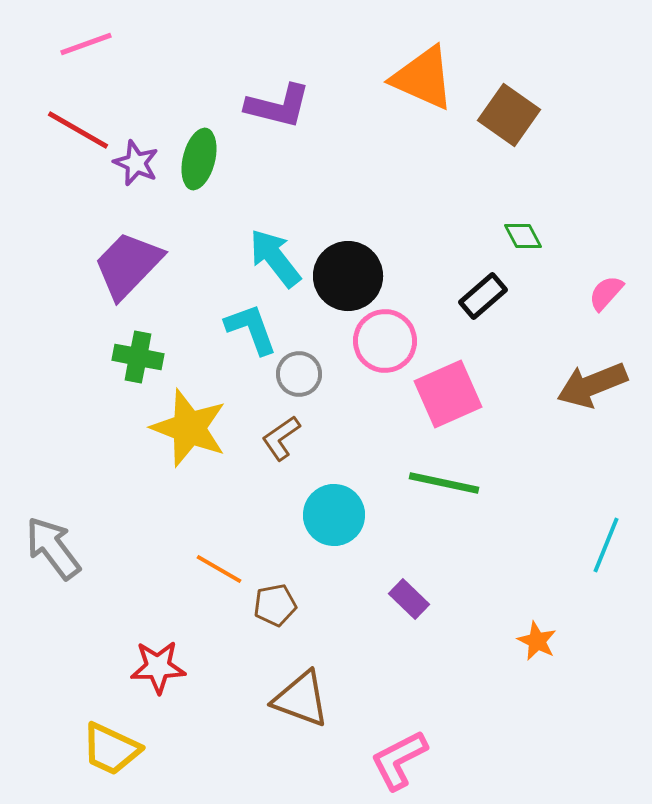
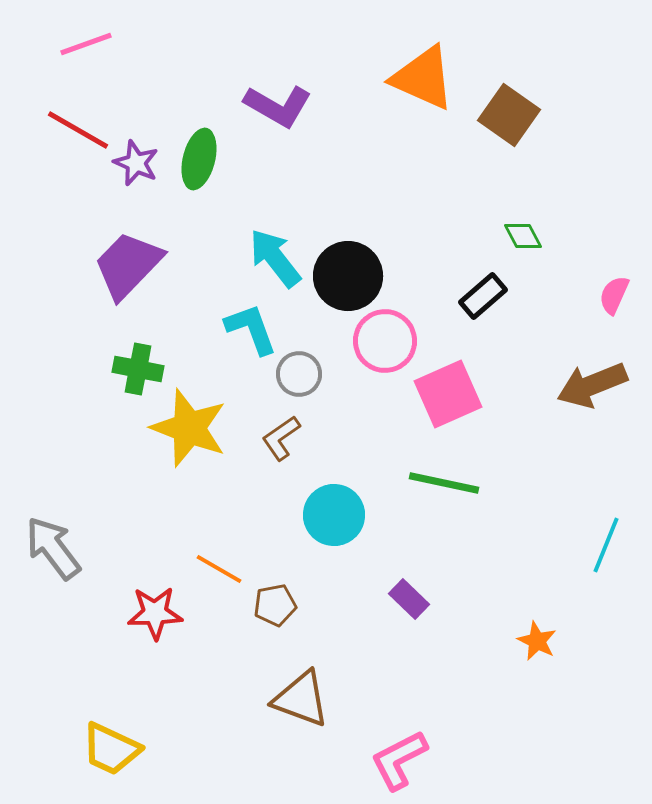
purple L-shape: rotated 16 degrees clockwise
pink semicircle: moved 8 px right, 2 px down; rotated 18 degrees counterclockwise
green cross: moved 12 px down
red star: moved 3 px left, 54 px up
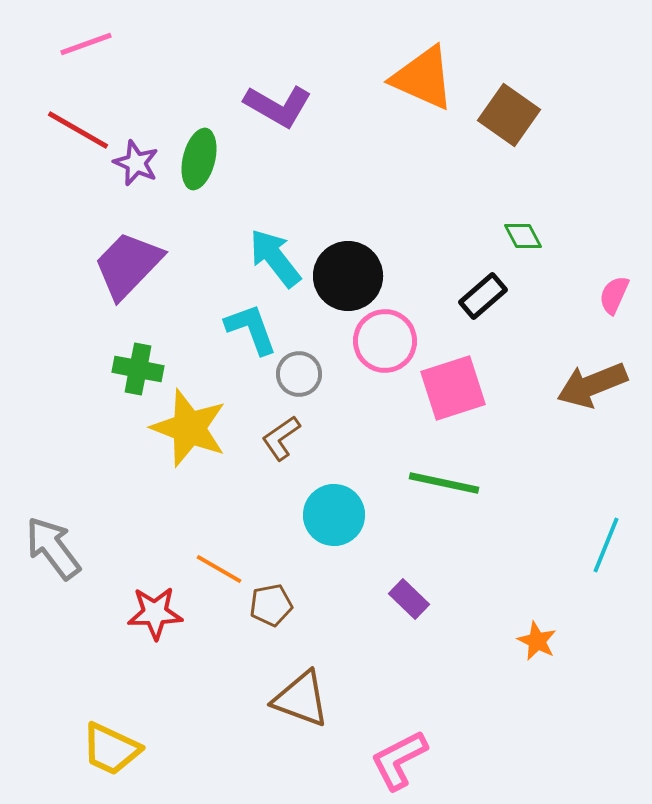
pink square: moved 5 px right, 6 px up; rotated 6 degrees clockwise
brown pentagon: moved 4 px left
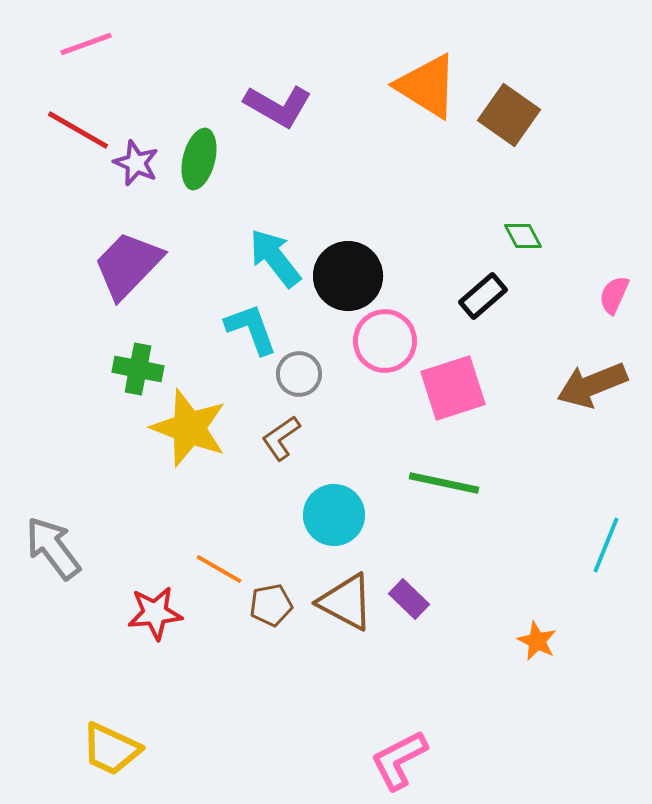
orange triangle: moved 4 px right, 8 px down; rotated 8 degrees clockwise
red star: rotated 4 degrees counterclockwise
brown triangle: moved 45 px right, 97 px up; rotated 8 degrees clockwise
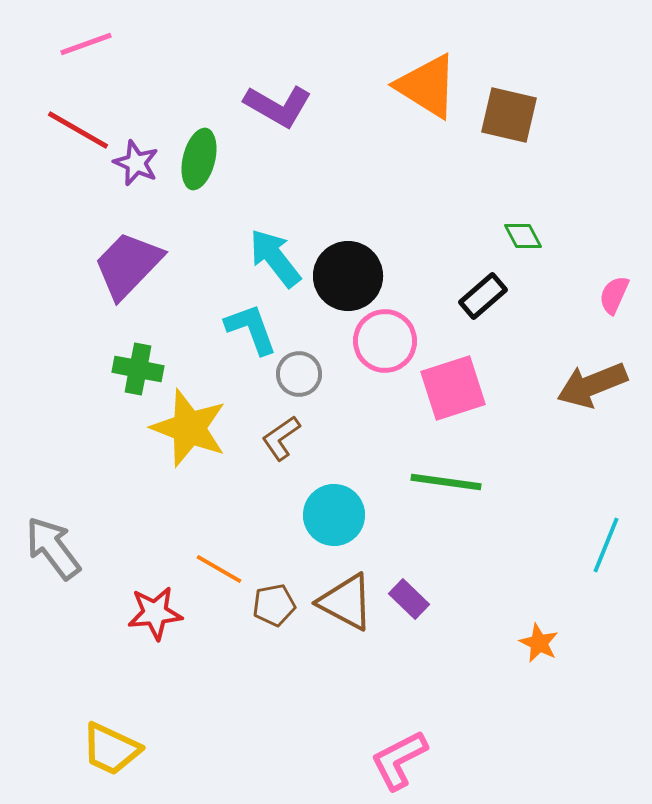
brown square: rotated 22 degrees counterclockwise
green line: moved 2 px right, 1 px up; rotated 4 degrees counterclockwise
brown pentagon: moved 3 px right
orange star: moved 2 px right, 2 px down
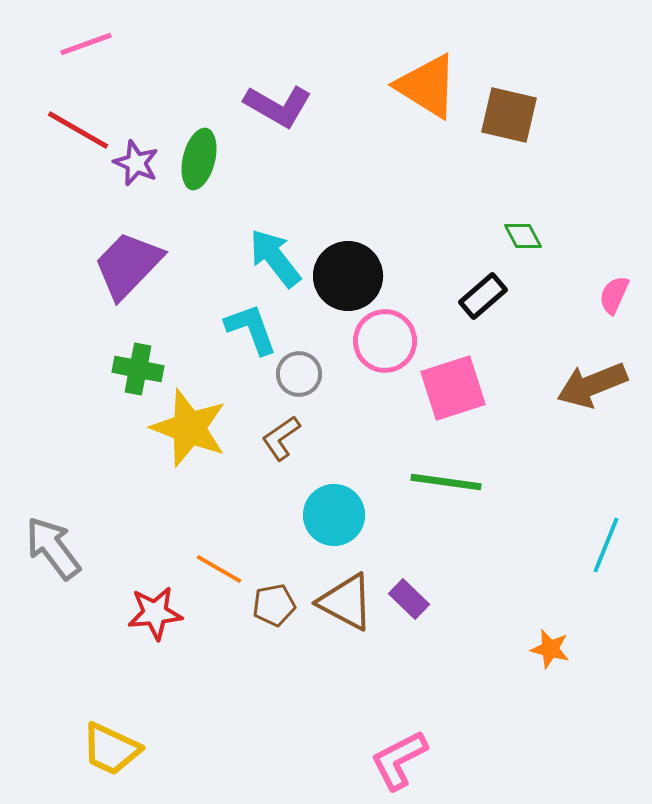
orange star: moved 11 px right, 6 px down; rotated 12 degrees counterclockwise
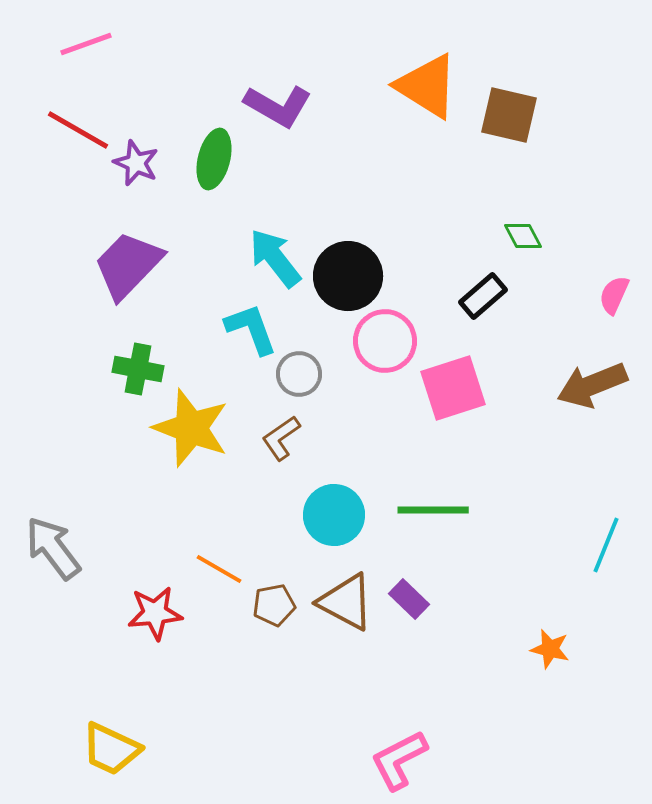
green ellipse: moved 15 px right
yellow star: moved 2 px right
green line: moved 13 px left, 28 px down; rotated 8 degrees counterclockwise
